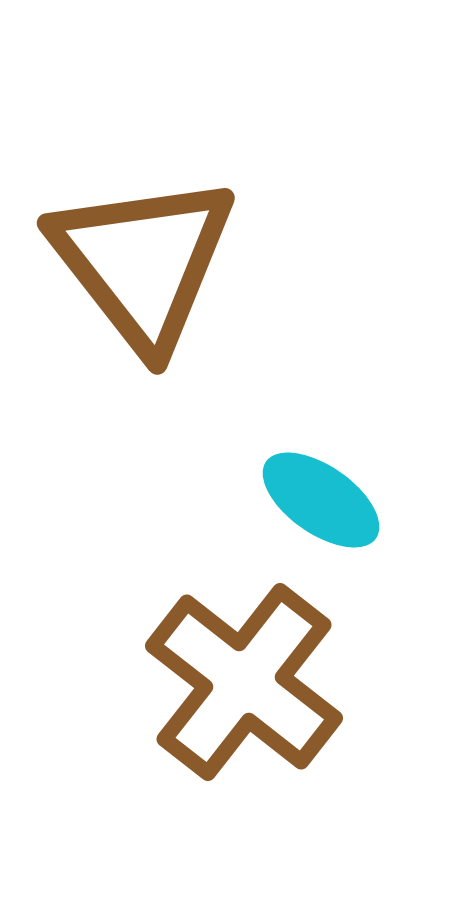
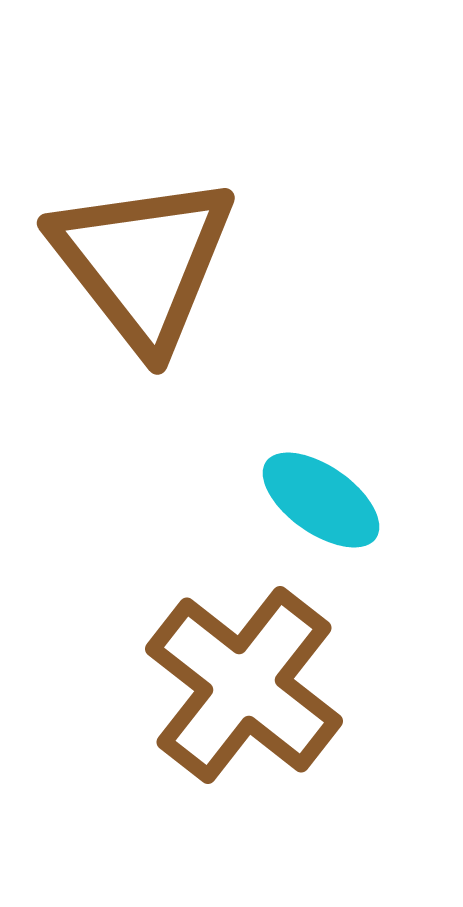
brown cross: moved 3 px down
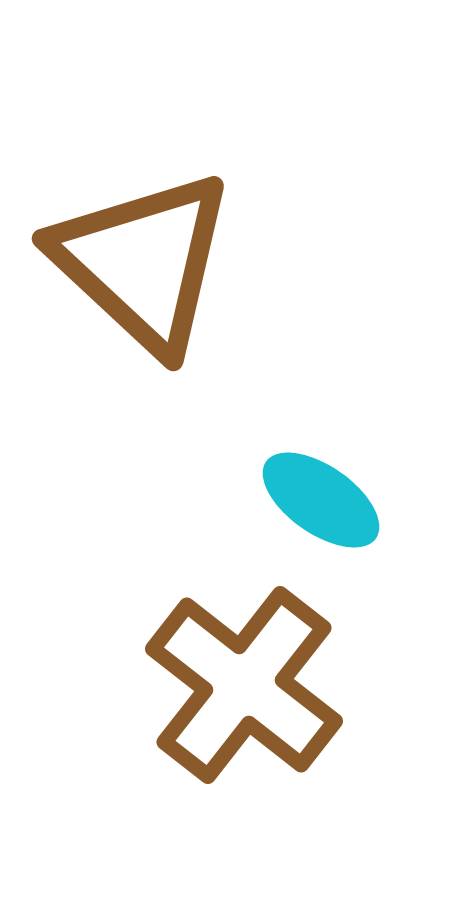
brown triangle: rotated 9 degrees counterclockwise
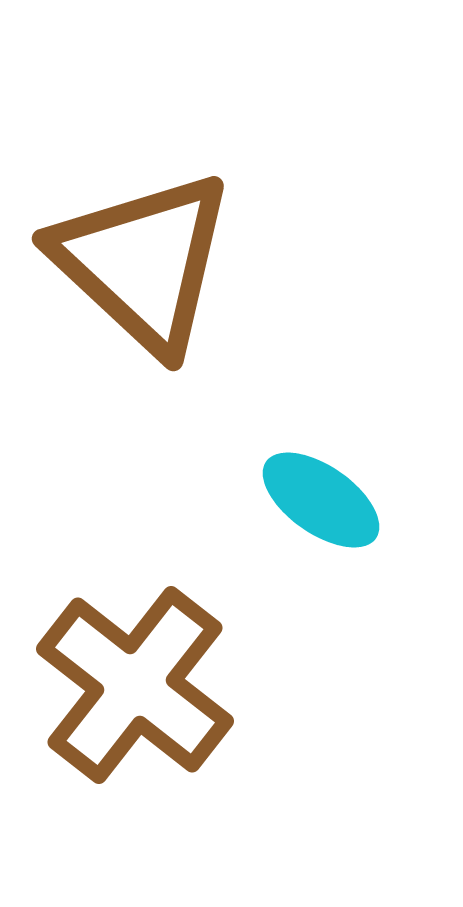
brown cross: moved 109 px left
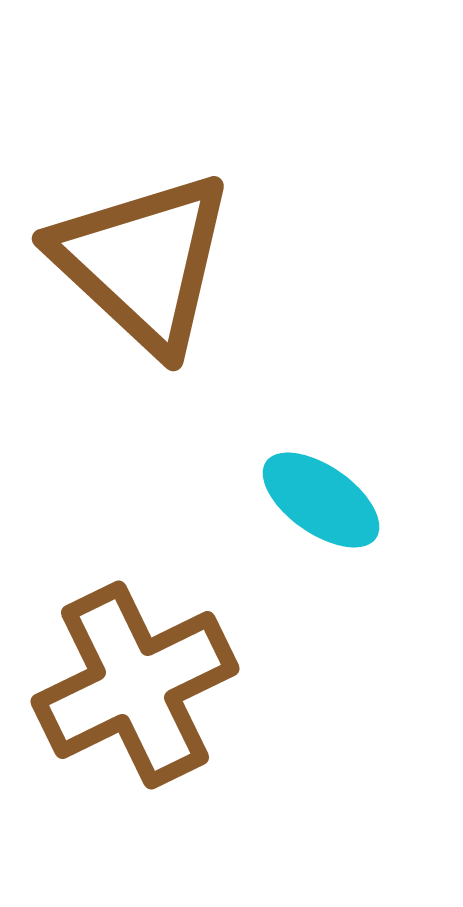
brown cross: rotated 26 degrees clockwise
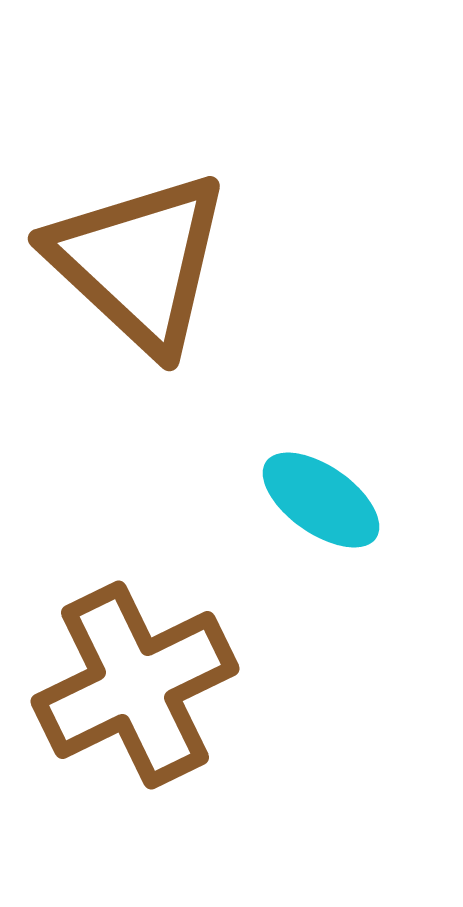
brown triangle: moved 4 px left
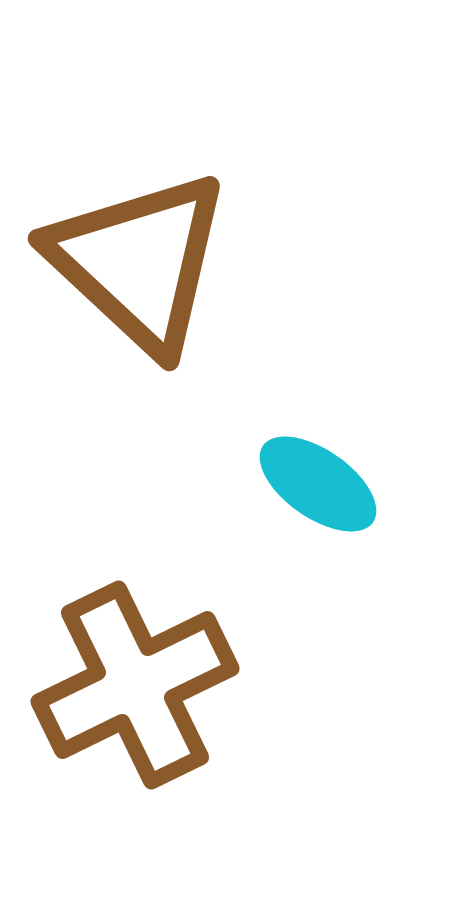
cyan ellipse: moved 3 px left, 16 px up
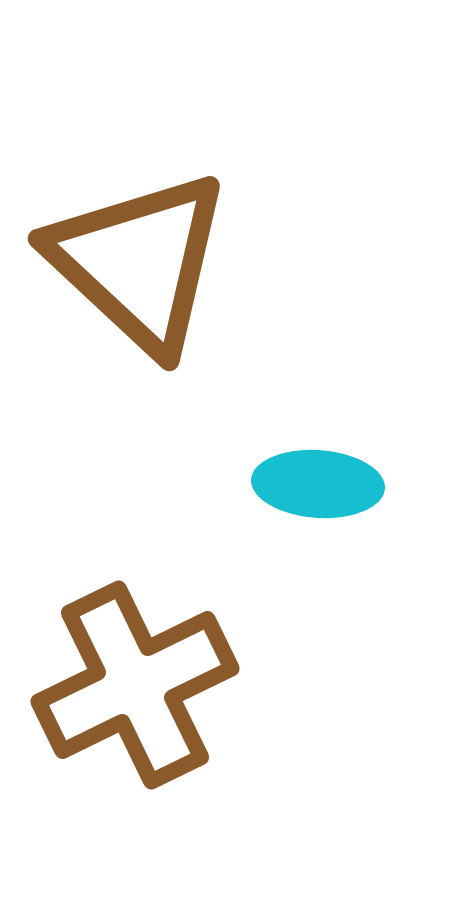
cyan ellipse: rotated 31 degrees counterclockwise
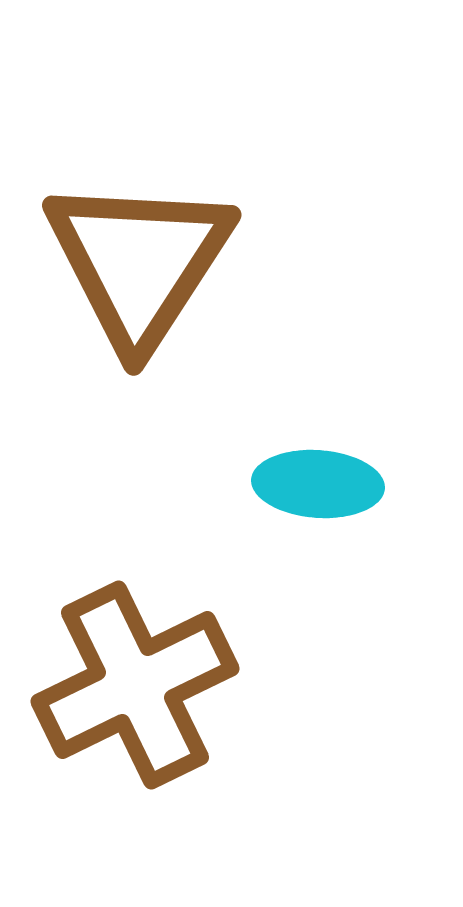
brown triangle: rotated 20 degrees clockwise
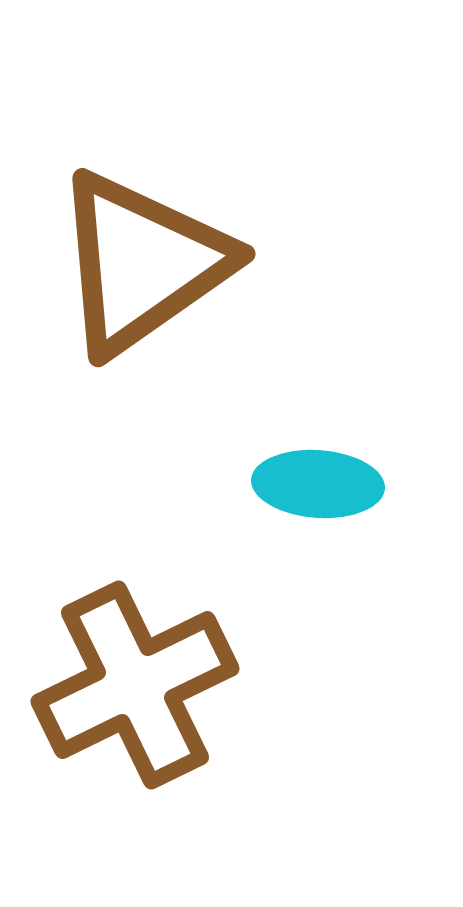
brown triangle: moved 3 px right, 1 px down; rotated 22 degrees clockwise
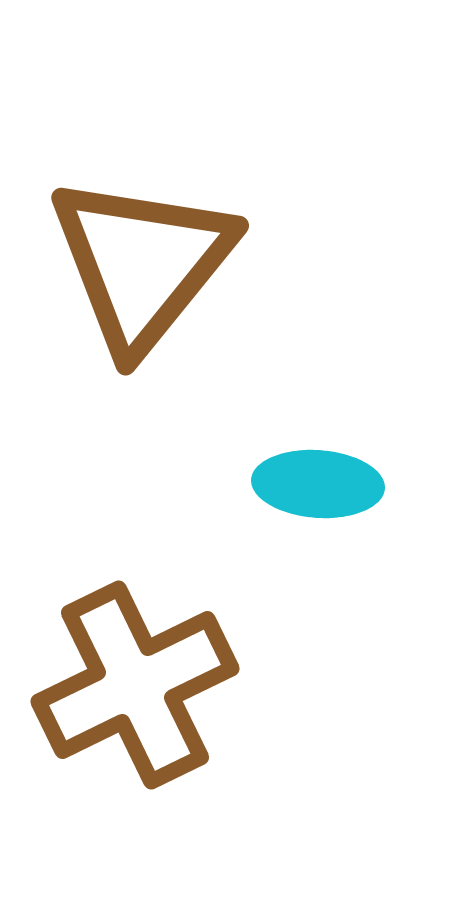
brown triangle: rotated 16 degrees counterclockwise
